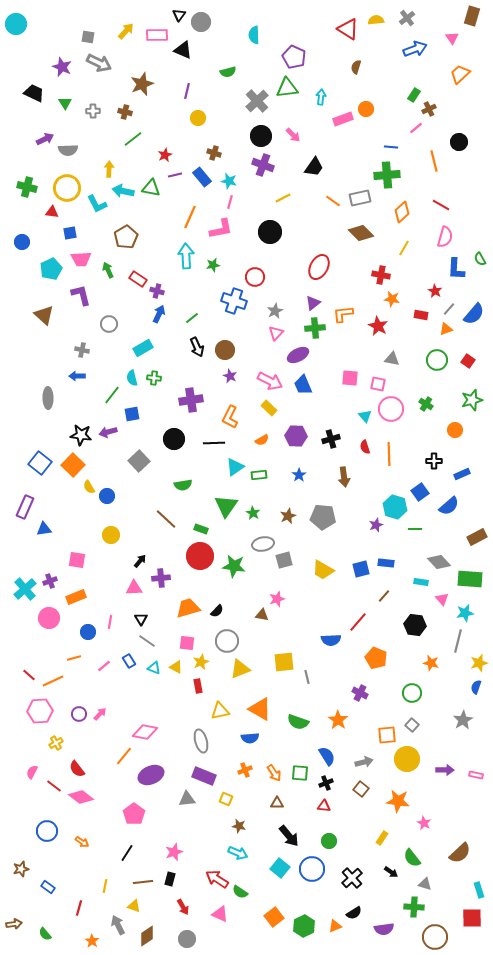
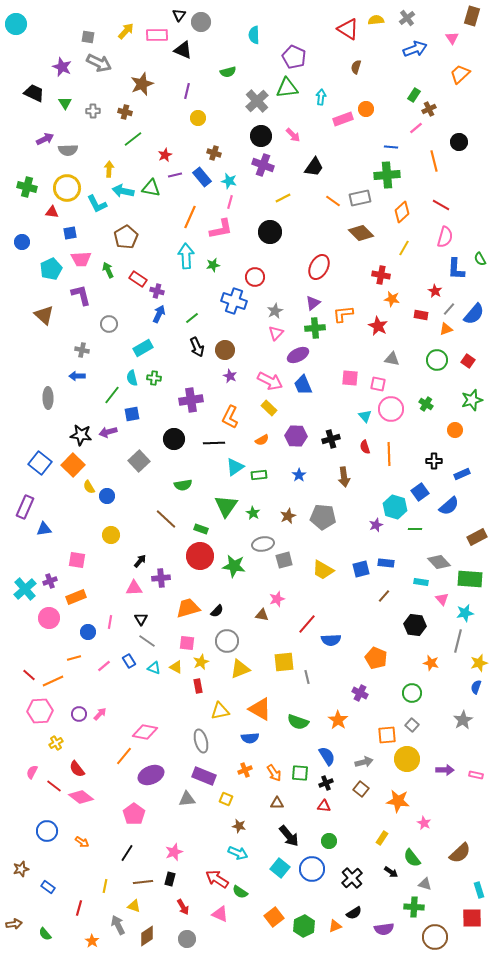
red line at (358, 622): moved 51 px left, 2 px down
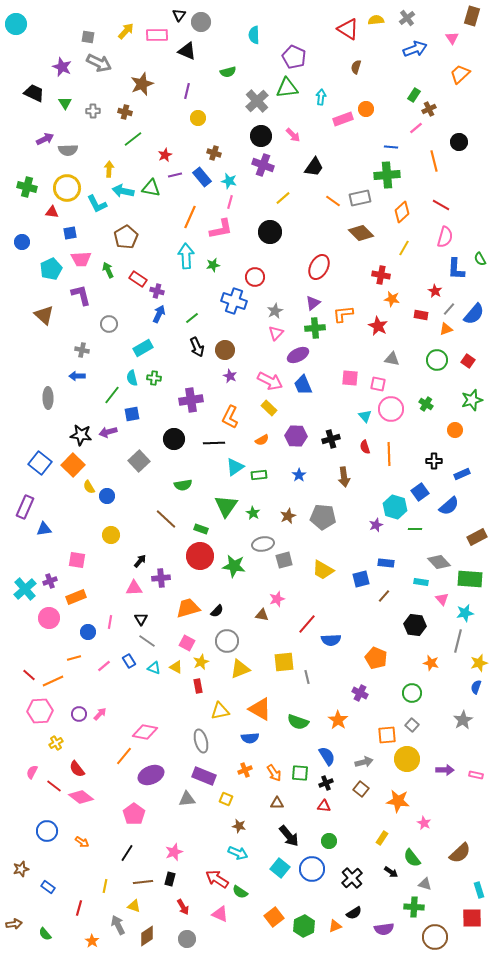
black triangle at (183, 50): moved 4 px right, 1 px down
yellow line at (283, 198): rotated 14 degrees counterclockwise
blue square at (361, 569): moved 10 px down
pink square at (187, 643): rotated 21 degrees clockwise
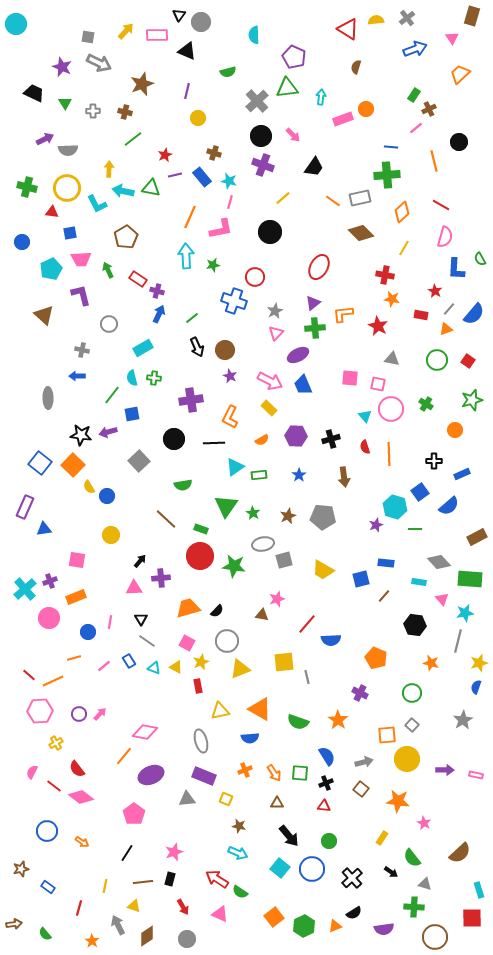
red cross at (381, 275): moved 4 px right
cyan rectangle at (421, 582): moved 2 px left
